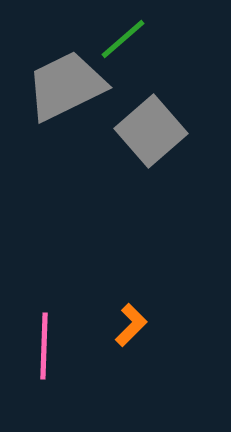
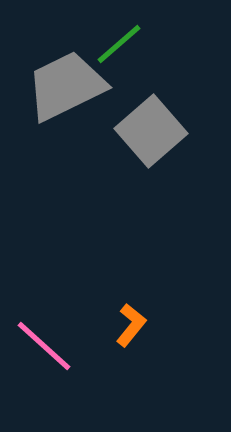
green line: moved 4 px left, 5 px down
orange L-shape: rotated 6 degrees counterclockwise
pink line: rotated 50 degrees counterclockwise
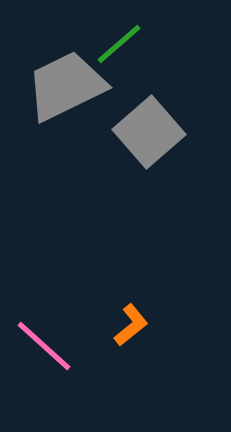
gray square: moved 2 px left, 1 px down
orange L-shape: rotated 12 degrees clockwise
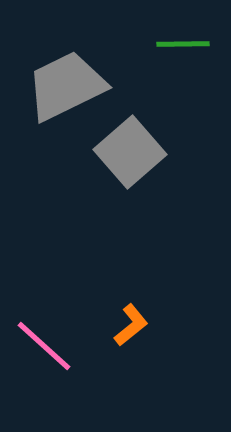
green line: moved 64 px right; rotated 40 degrees clockwise
gray square: moved 19 px left, 20 px down
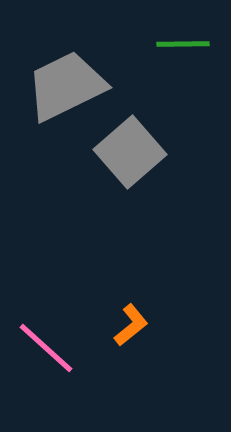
pink line: moved 2 px right, 2 px down
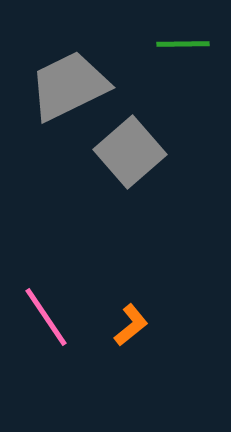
gray trapezoid: moved 3 px right
pink line: moved 31 px up; rotated 14 degrees clockwise
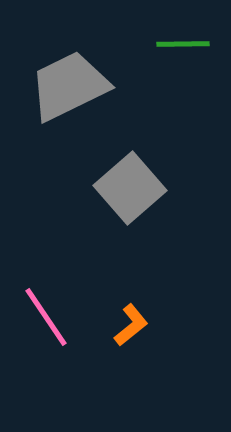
gray square: moved 36 px down
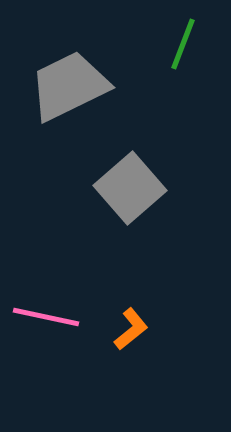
green line: rotated 68 degrees counterclockwise
pink line: rotated 44 degrees counterclockwise
orange L-shape: moved 4 px down
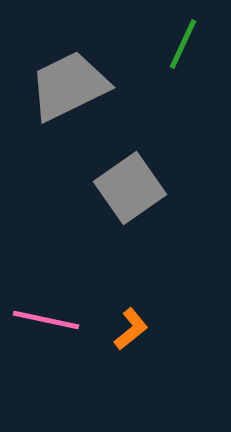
green line: rotated 4 degrees clockwise
gray square: rotated 6 degrees clockwise
pink line: moved 3 px down
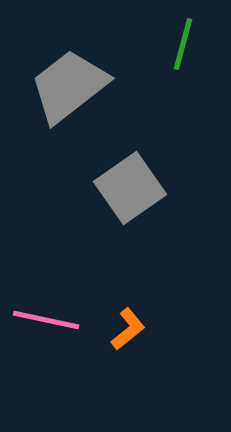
green line: rotated 10 degrees counterclockwise
gray trapezoid: rotated 12 degrees counterclockwise
orange L-shape: moved 3 px left
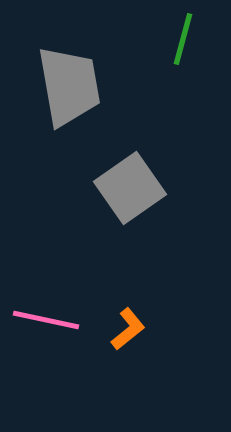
green line: moved 5 px up
gray trapezoid: rotated 118 degrees clockwise
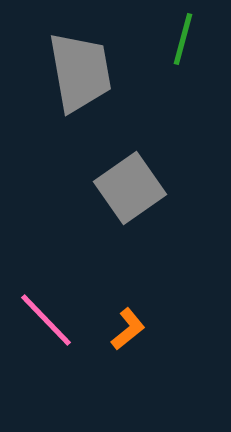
gray trapezoid: moved 11 px right, 14 px up
pink line: rotated 34 degrees clockwise
